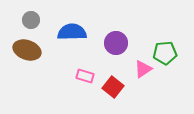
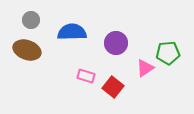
green pentagon: moved 3 px right
pink triangle: moved 2 px right, 1 px up
pink rectangle: moved 1 px right
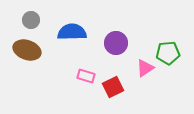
red square: rotated 25 degrees clockwise
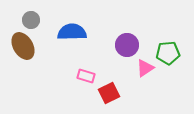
purple circle: moved 11 px right, 2 px down
brown ellipse: moved 4 px left, 4 px up; rotated 40 degrees clockwise
red square: moved 4 px left, 6 px down
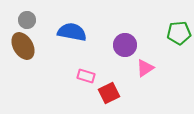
gray circle: moved 4 px left
blue semicircle: rotated 12 degrees clockwise
purple circle: moved 2 px left
green pentagon: moved 11 px right, 20 px up
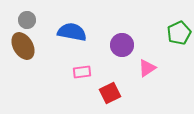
green pentagon: rotated 20 degrees counterclockwise
purple circle: moved 3 px left
pink triangle: moved 2 px right
pink rectangle: moved 4 px left, 4 px up; rotated 24 degrees counterclockwise
red square: moved 1 px right
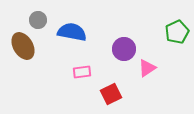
gray circle: moved 11 px right
green pentagon: moved 2 px left, 1 px up
purple circle: moved 2 px right, 4 px down
red square: moved 1 px right, 1 px down
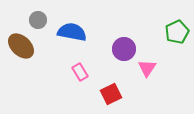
brown ellipse: moved 2 px left; rotated 16 degrees counterclockwise
pink triangle: rotated 24 degrees counterclockwise
pink rectangle: moved 2 px left; rotated 66 degrees clockwise
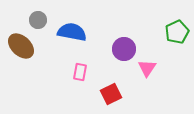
pink rectangle: rotated 42 degrees clockwise
